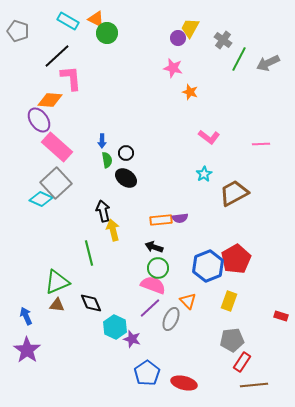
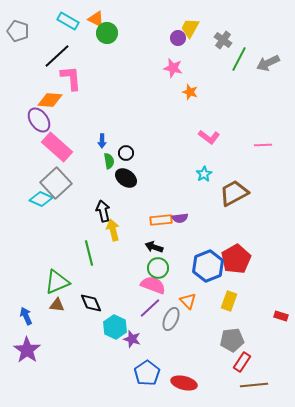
pink line at (261, 144): moved 2 px right, 1 px down
green semicircle at (107, 160): moved 2 px right, 1 px down
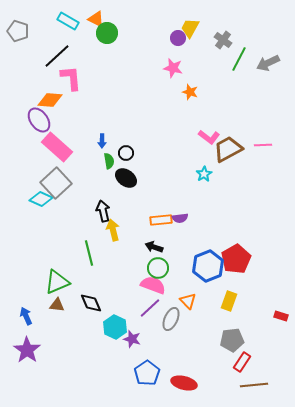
brown trapezoid at (234, 193): moved 6 px left, 44 px up
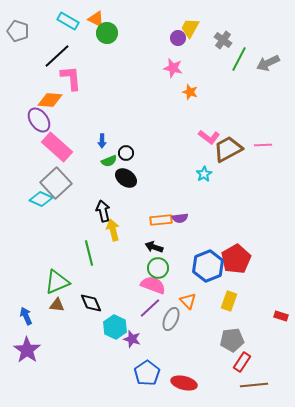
green semicircle at (109, 161): rotated 77 degrees clockwise
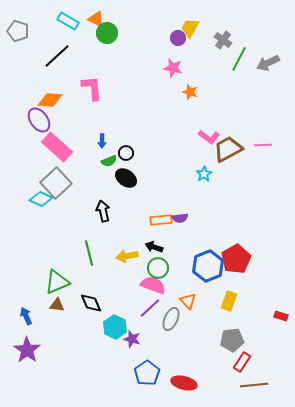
pink L-shape at (71, 78): moved 21 px right, 10 px down
yellow arrow at (113, 230): moved 14 px right, 26 px down; rotated 85 degrees counterclockwise
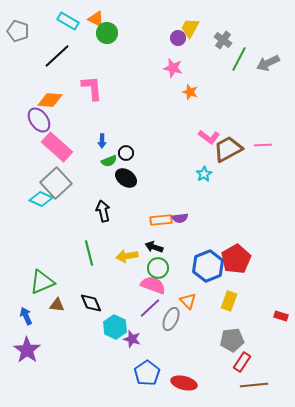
green triangle at (57, 282): moved 15 px left
